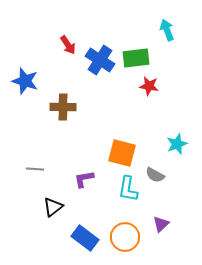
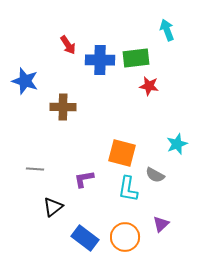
blue cross: rotated 32 degrees counterclockwise
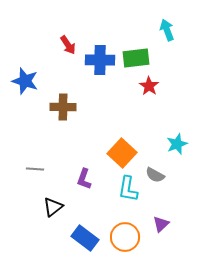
red star: rotated 24 degrees clockwise
orange square: rotated 28 degrees clockwise
purple L-shape: rotated 60 degrees counterclockwise
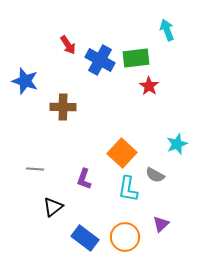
blue cross: rotated 28 degrees clockwise
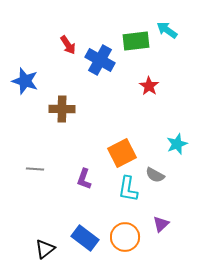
cyan arrow: rotated 35 degrees counterclockwise
green rectangle: moved 17 px up
brown cross: moved 1 px left, 2 px down
orange square: rotated 20 degrees clockwise
black triangle: moved 8 px left, 42 px down
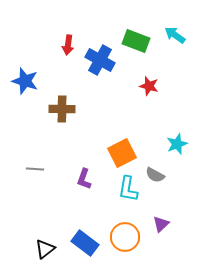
cyan arrow: moved 8 px right, 5 px down
green rectangle: rotated 28 degrees clockwise
red arrow: rotated 42 degrees clockwise
red star: rotated 18 degrees counterclockwise
blue rectangle: moved 5 px down
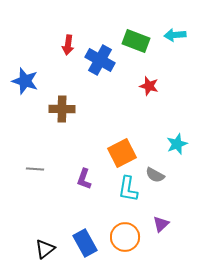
cyan arrow: rotated 40 degrees counterclockwise
blue rectangle: rotated 24 degrees clockwise
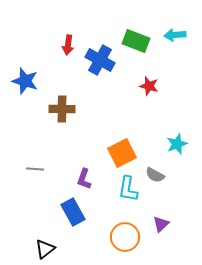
blue rectangle: moved 12 px left, 31 px up
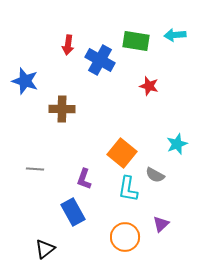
green rectangle: rotated 12 degrees counterclockwise
orange square: rotated 24 degrees counterclockwise
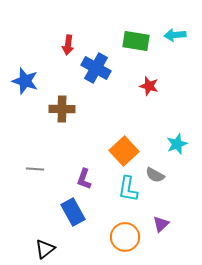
blue cross: moved 4 px left, 8 px down
orange square: moved 2 px right, 2 px up; rotated 8 degrees clockwise
